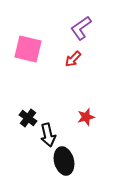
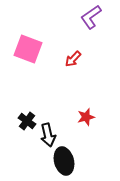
purple L-shape: moved 10 px right, 11 px up
pink square: rotated 8 degrees clockwise
black cross: moved 1 px left, 3 px down
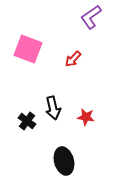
red star: rotated 24 degrees clockwise
black arrow: moved 5 px right, 27 px up
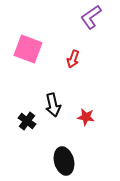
red arrow: rotated 24 degrees counterclockwise
black arrow: moved 3 px up
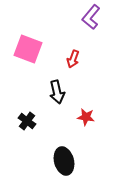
purple L-shape: rotated 15 degrees counterclockwise
black arrow: moved 4 px right, 13 px up
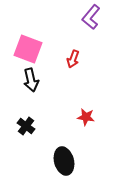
black arrow: moved 26 px left, 12 px up
black cross: moved 1 px left, 5 px down
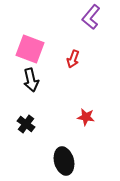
pink square: moved 2 px right
black cross: moved 2 px up
